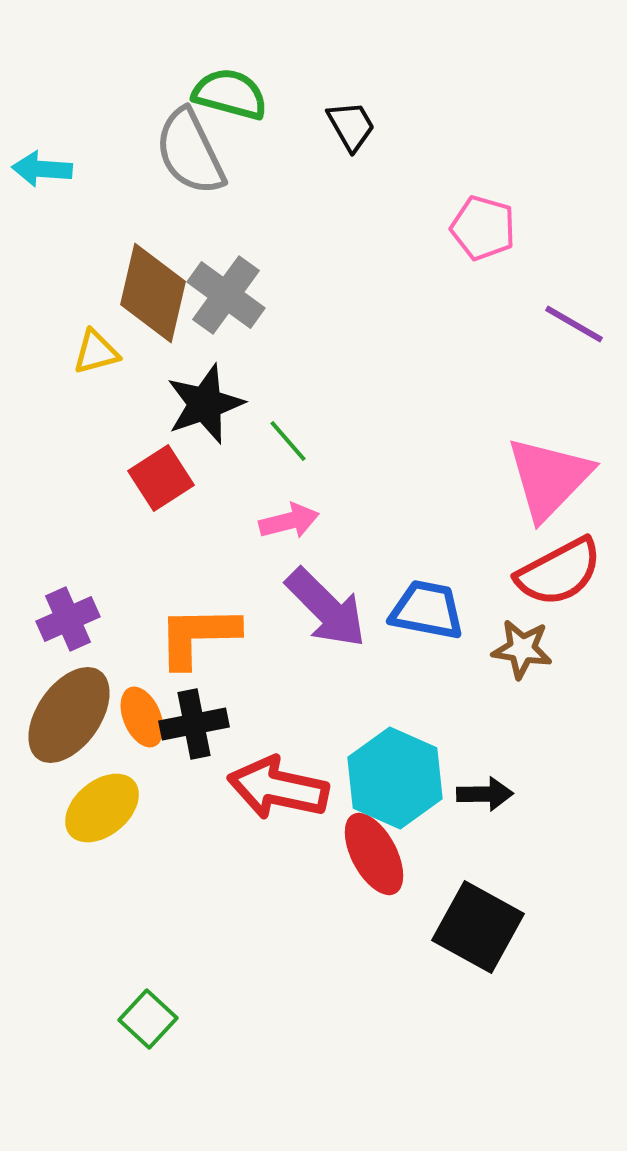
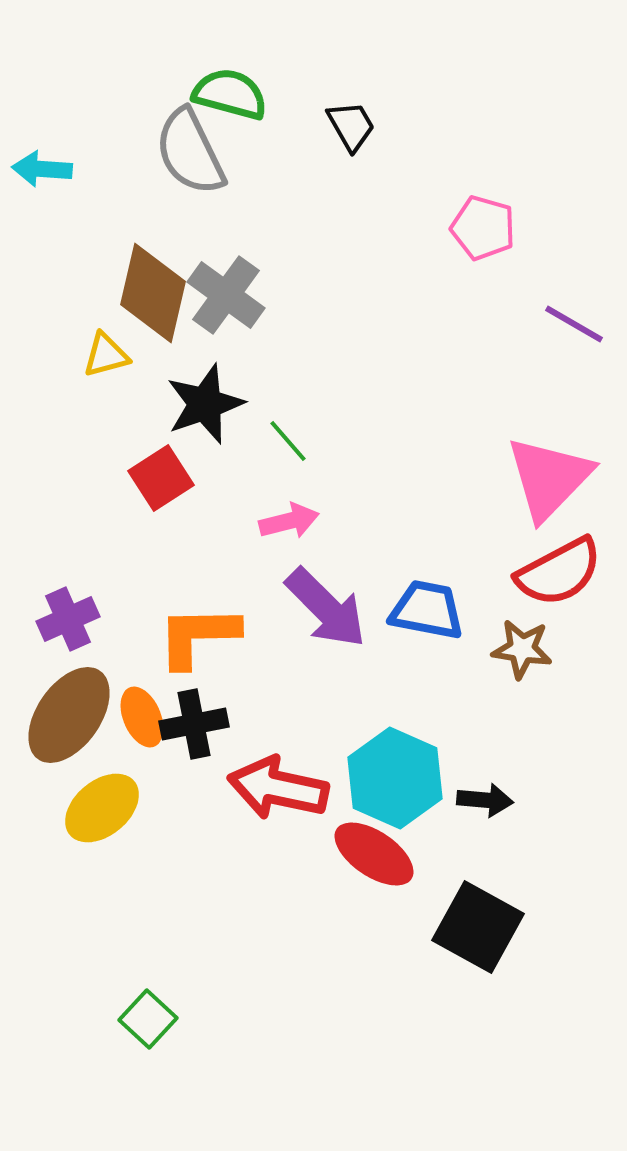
yellow triangle: moved 10 px right, 3 px down
black arrow: moved 6 px down; rotated 6 degrees clockwise
red ellipse: rotated 28 degrees counterclockwise
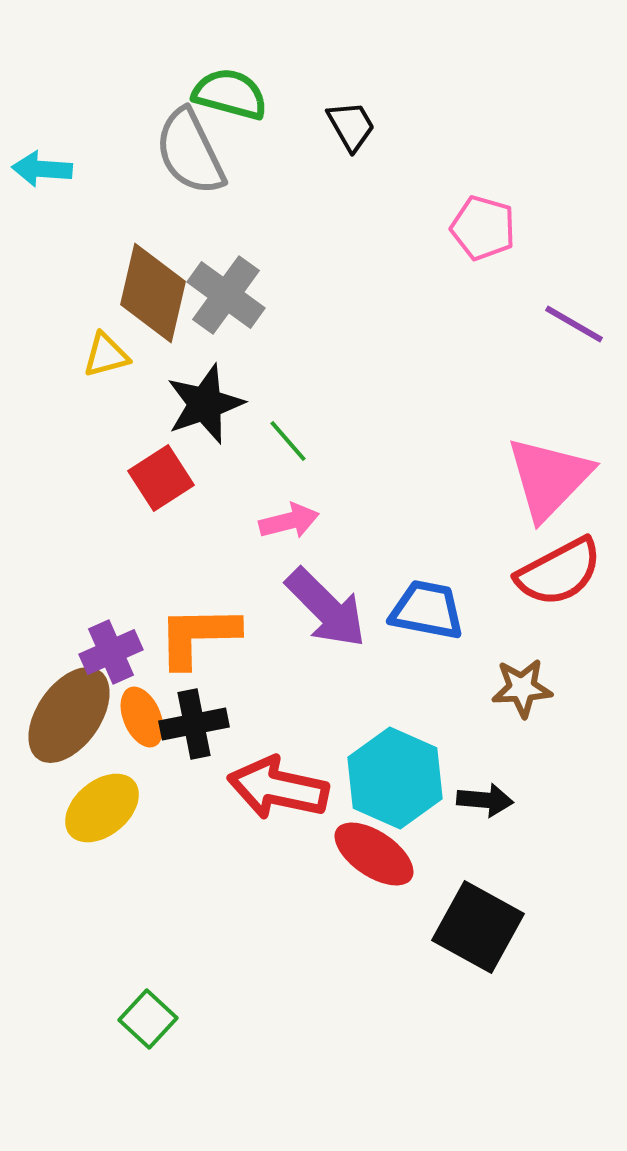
purple cross: moved 43 px right, 33 px down
brown star: moved 39 px down; rotated 12 degrees counterclockwise
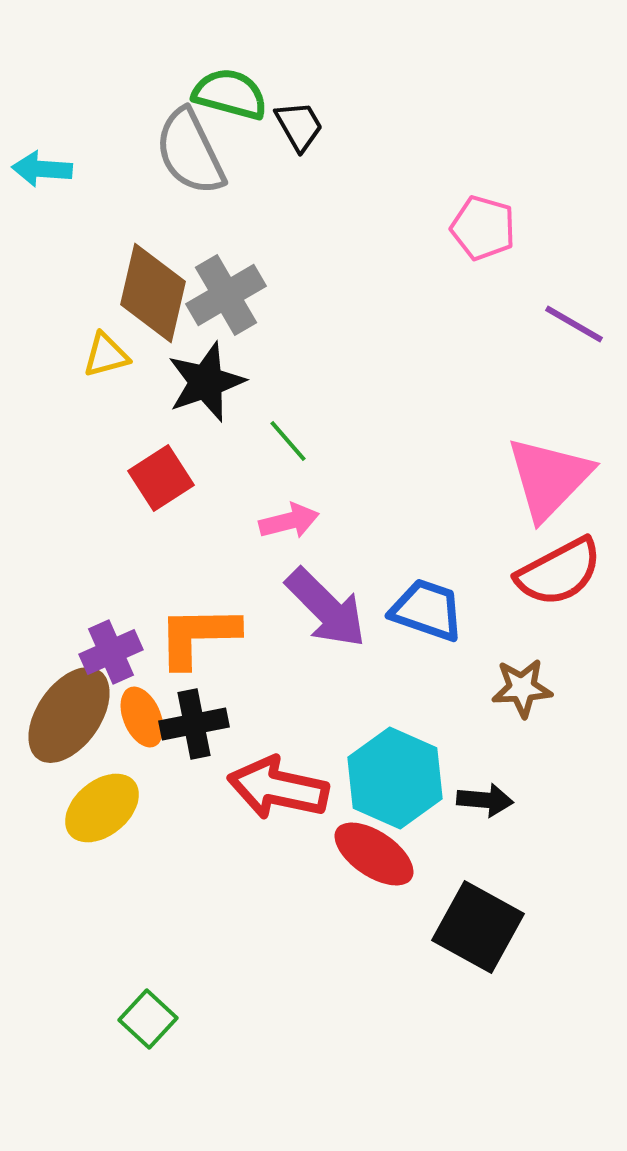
black trapezoid: moved 52 px left
gray cross: rotated 24 degrees clockwise
black star: moved 1 px right, 22 px up
blue trapezoid: rotated 8 degrees clockwise
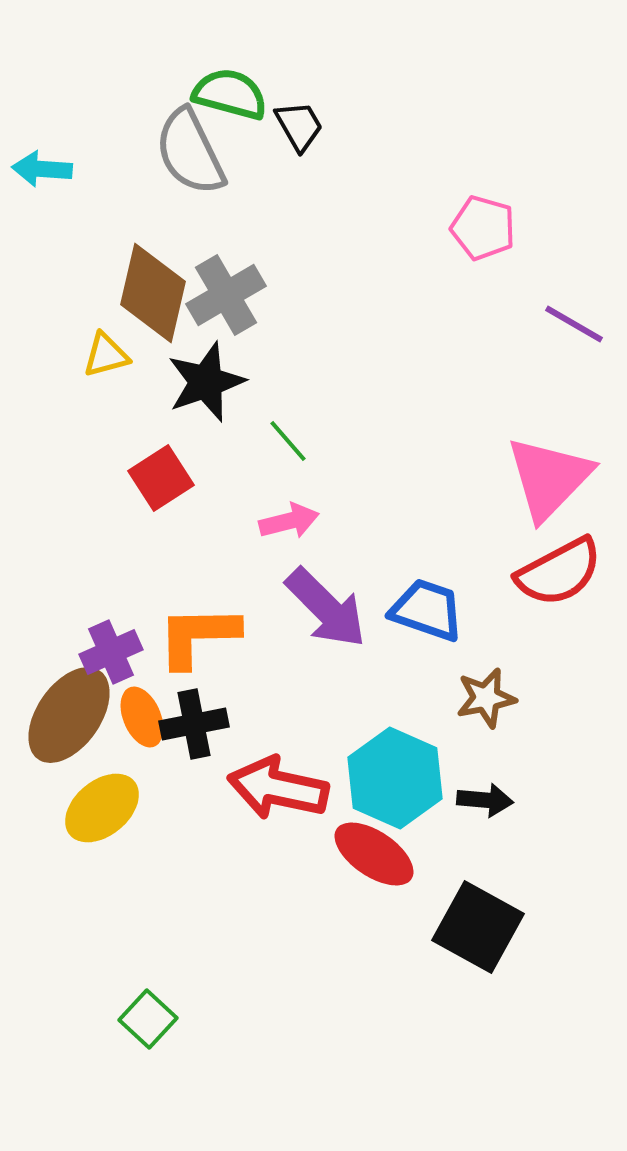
brown star: moved 36 px left, 10 px down; rotated 8 degrees counterclockwise
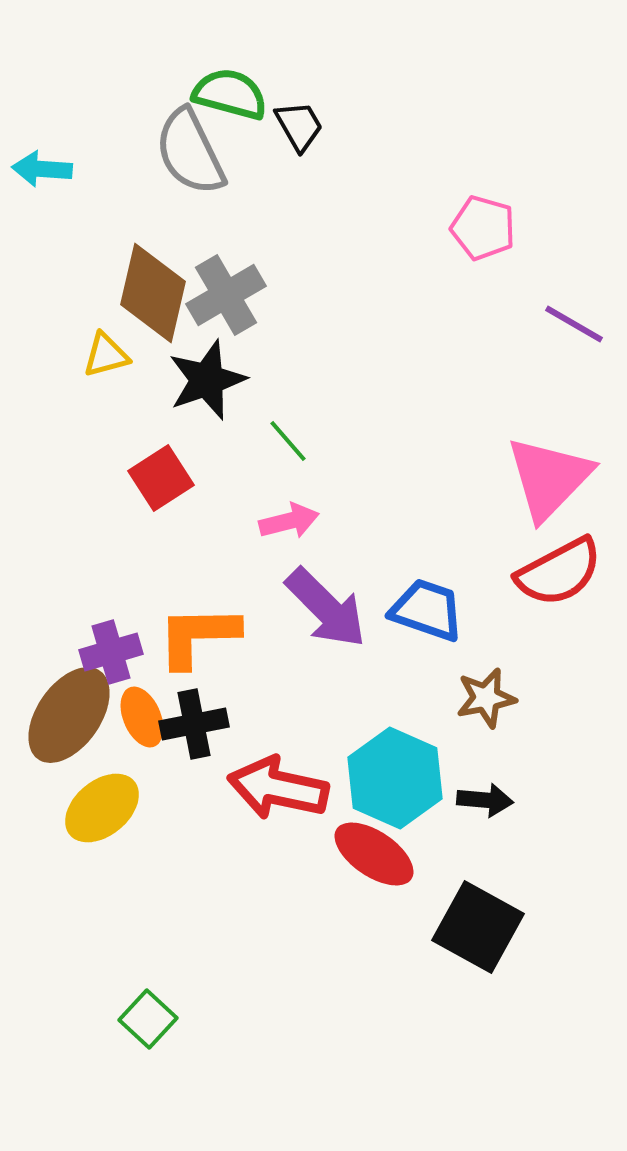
black star: moved 1 px right, 2 px up
purple cross: rotated 8 degrees clockwise
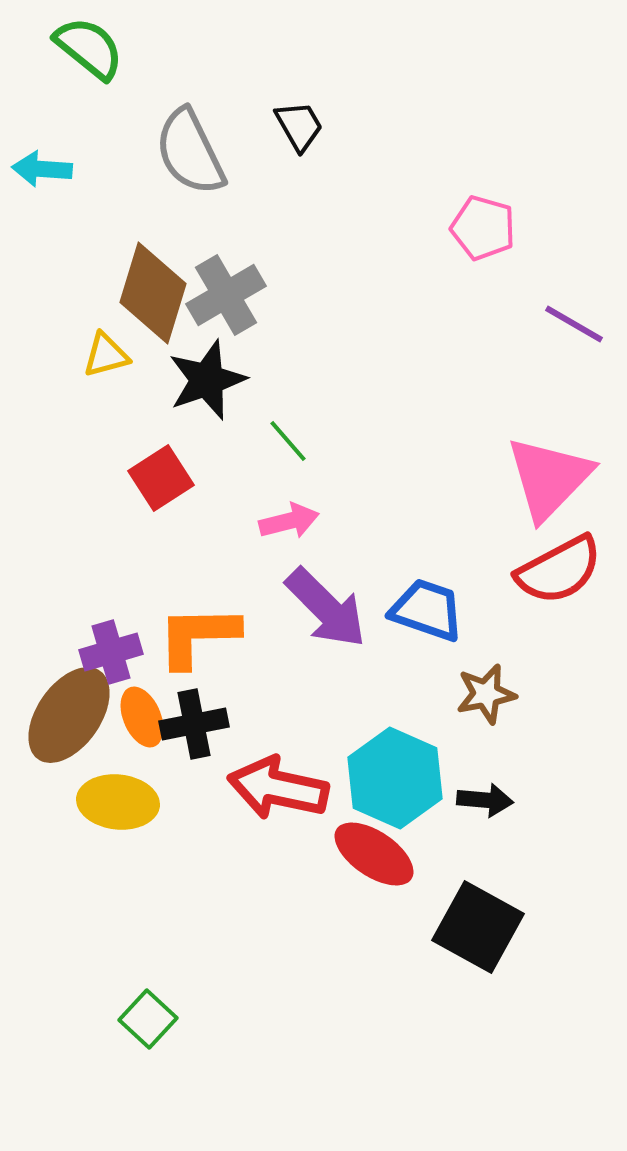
green semicircle: moved 141 px left, 46 px up; rotated 24 degrees clockwise
brown diamond: rotated 4 degrees clockwise
red semicircle: moved 2 px up
brown star: moved 4 px up
yellow ellipse: moved 16 px right, 6 px up; rotated 46 degrees clockwise
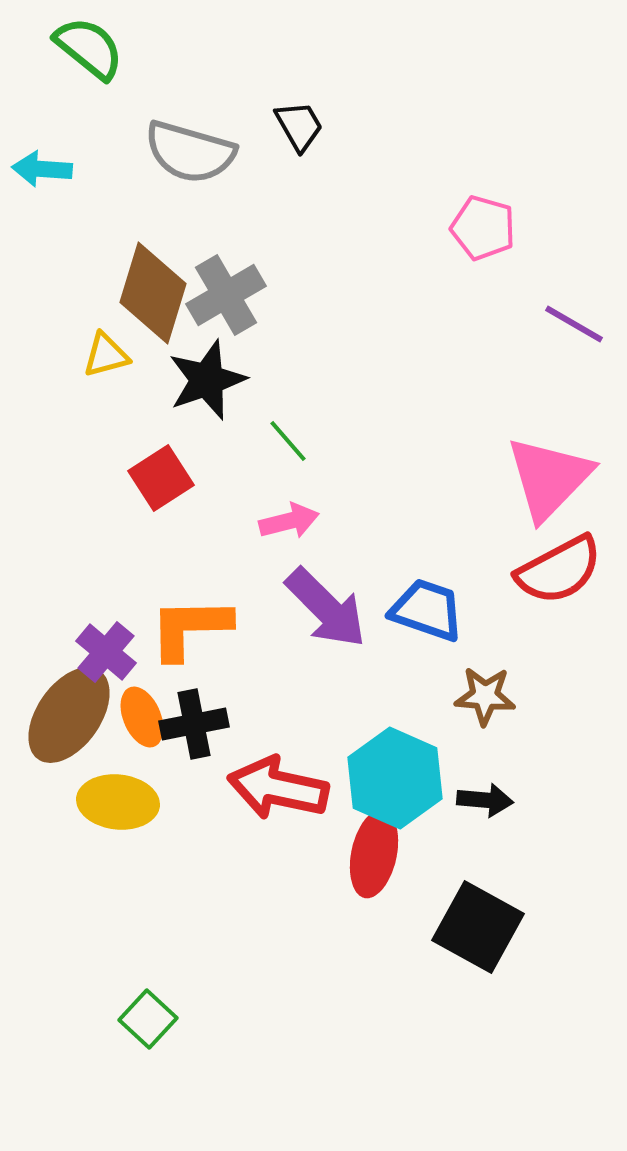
gray semicircle: rotated 48 degrees counterclockwise
orange L-shape: moved 8 px left, 8 px up
purple cross: moved 5 px left; rotated 34 degrees counterclockwise
brown star: moved 1 px left, 2 px down; rotated 16 degrees clockwise
red ellipse: rotated 68 degrees clockwise
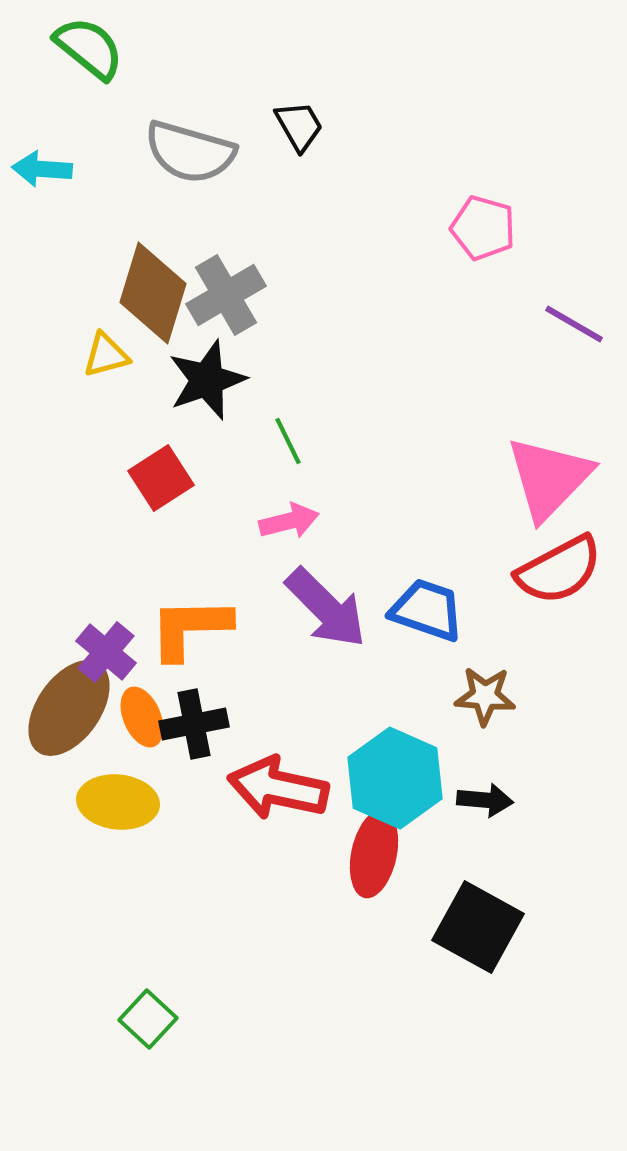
green line: rotated 15 degrees clockwise
brown ellipse: moved 7 px up
